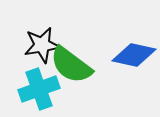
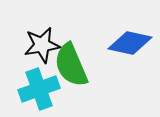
blue diamond: moved 4 px left, 12 px up
green semicircle: rotated 30 degrees clockwise
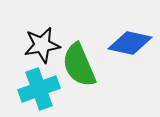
green semicircle: moved 8 px right
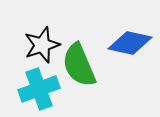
black star: rotated 9 degrees counterclockwise
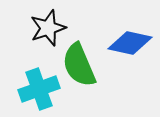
black star: moved 6 px right, 17 px up
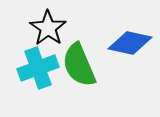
black star: rotated 18 degrees counterclockwise
cyan cross: moved 1 px left, 21 px up
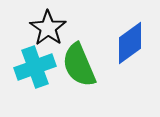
blue diamond: rotated 48 degrees counterclockwise
cyan cross: moved 3 px left, 1 px up
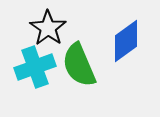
blue diamond: moved 4 px left, 2 px up
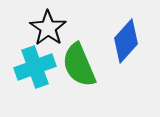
blue diamond: rotated 12 degrees counterclockwise
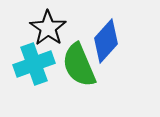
blue diamond: moved 20 px left
cyan cross: moved 1 px left, 3 px up
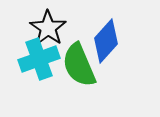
cyan cross: moved 5 px right, 5 px up
